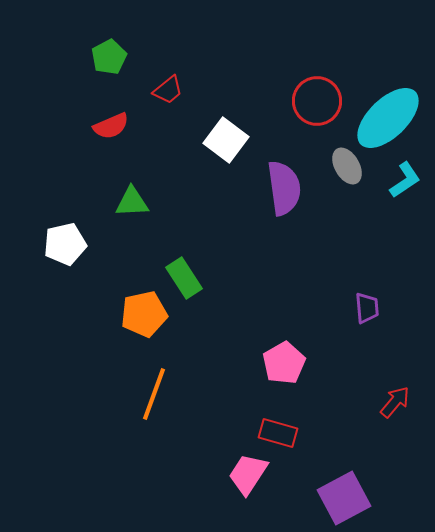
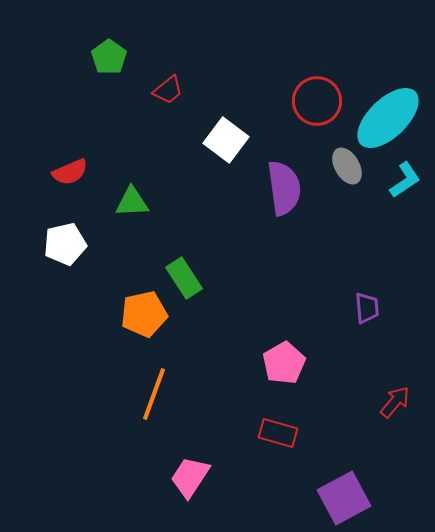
green pentagon: rotated 8 degrees counterclockwise
red semicircle: moved 41 px left, 46 px down
pink trapezoid: moved 58 px left, 3 px down
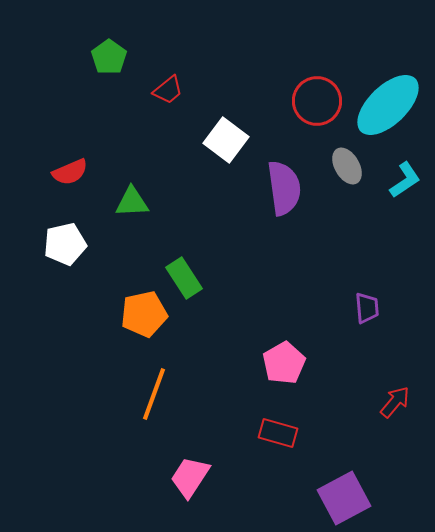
cyan ellipse: moved 13 px up
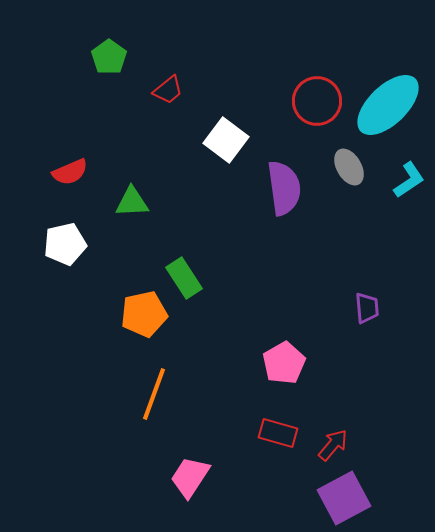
gray ellipse: moved 2 px right, 1 px down
cyan L-shape: moved 4 px right
red arrow: moved 62 px left, 43 px down
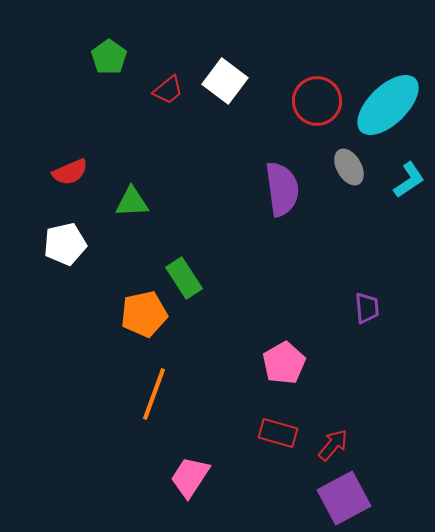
white square: moved 1 px left, 59 px up
purple semicircle: moved 2 px left, 1 px down
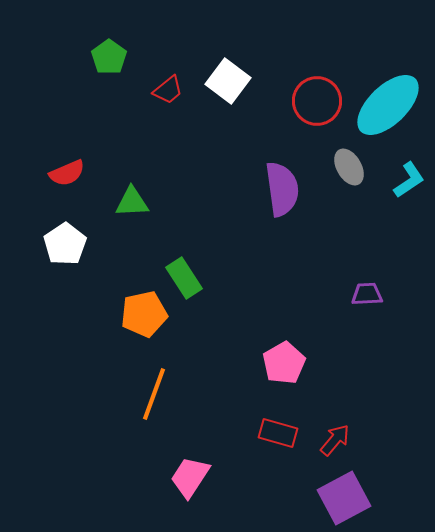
white square: moved 3 px right
red semicircle: moved 3 px left, 1 px down
white pentagon: rotated 21 degrees counterclockwise
purple trapezoid: moved 14 px up; rotated 88 degrees counterclockwise
red arrow: moved 2 px right, 5 px up
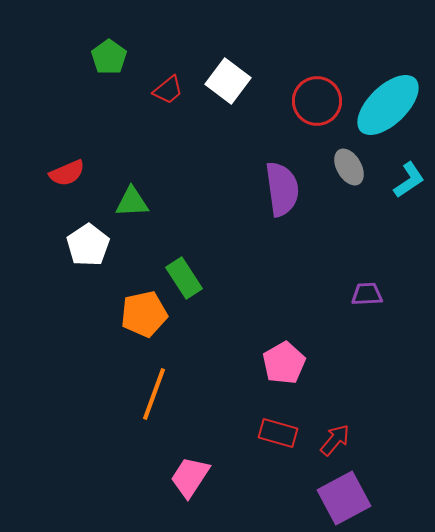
white pentagon: moved 23 px right, 1 px down
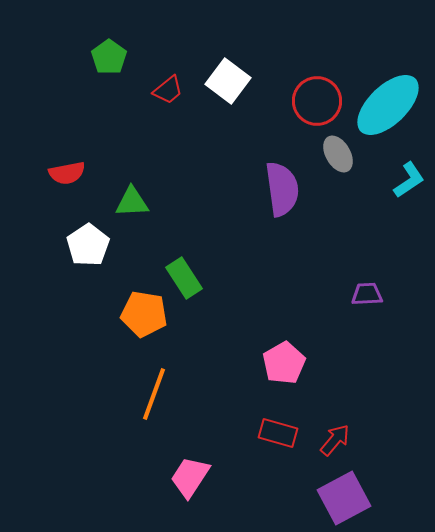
gray ellipse: moved 11 px left, 13 px up
red semicircle: rotated 12 degrees clockwise
orange pentagon: rotated 21 degrees clockwise
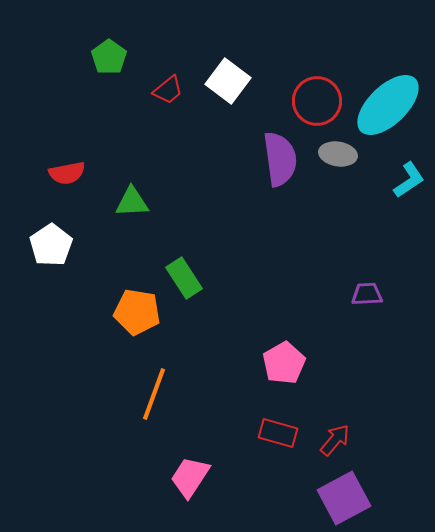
gray ellipse: rotated 51 degrees counterclockwise
purple semicircle: moved 2 px left, 30 px up
white pentagon: moved 37 px left
orange pentagon: moved 7 px left, 2 px up
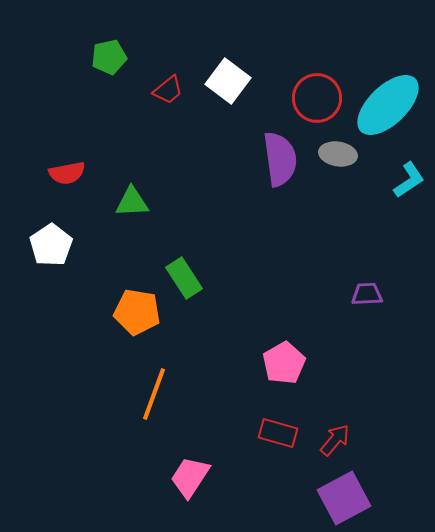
green pentagon: rotated 24 degrees clockwise
red circle: moved 3 px up
